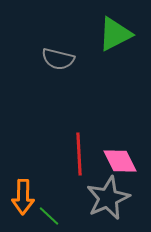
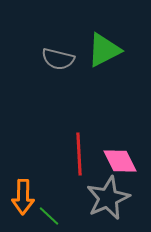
green triangle: moved 11 px left, 16 px down
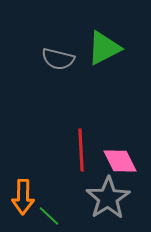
green triangle: moved 2 px up
red line: moved 2 px right, 4 px up
gray star: rotated 9 degrees counterclockwise
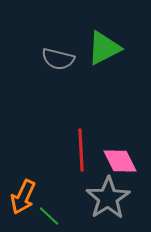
orange arrow: rotated 24 degrees clockwise
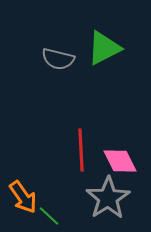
orange arrow: rotated 60 degrees counterclockwise
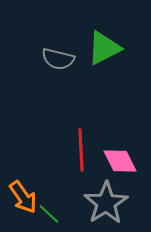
gray star: moved 2 px left, 5 px down
green line: moved 2 px up
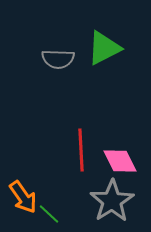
gray semicircle: rotated 12 degrees counterclockwise
gray star: moved 6 px right, 2 px up
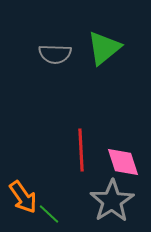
green triangle: rotated 12 degrees counterclockwise
gray semicircle: moved 3 px left, 5 px up
pink diamond: moved 3 px right, 1 px down; rotated 9 degrees clockwise
